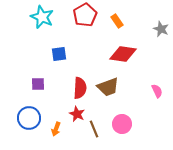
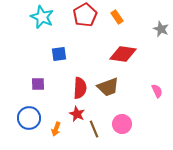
orange rectangle: moved 4 px up
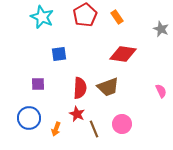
pink semicircle: moved 4 px right
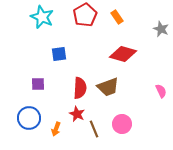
red diamond: rotated 8 degrees clockwise
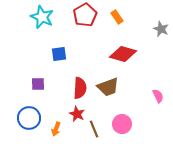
pink semicircle: moved 3 px left, 5 px down
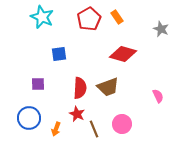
red pentagon: moved 4 px right, 4 px down
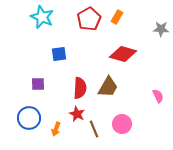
orange rectangle: rotated 64 degrees clockwise
gray star: rotated 21 degrees counterclockwise
brown trapezoid: rotated 40 degrees counterclockwise
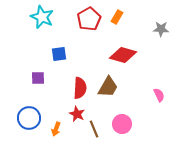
red diamond: moved 1 px down
purple square: moved 6 px up
pink semicircle: moved 1 px right, 1 px up
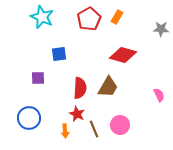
pink circle: moved 2 px left, 1 px down
orange arrow: moved 9 px right, 2 px down; rotated 24 degrees counterclockwise
